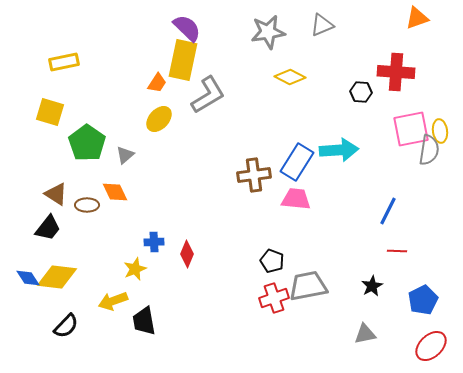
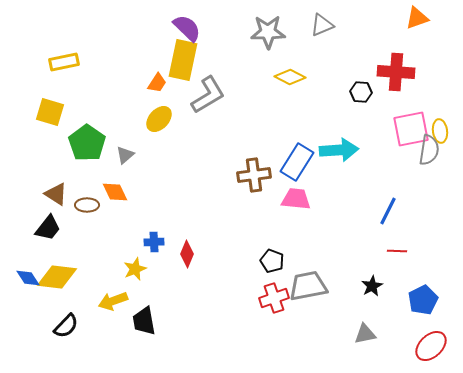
gray star at (268, 32): rotated 8 degrees clockwise
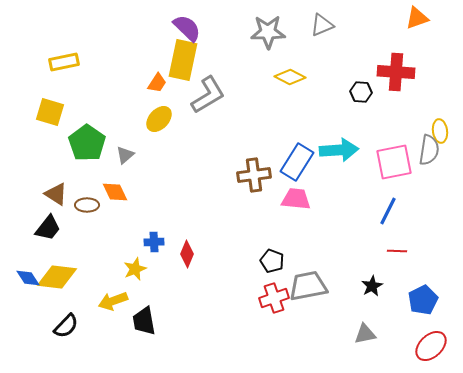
pink square at (411, 129): moved 17 px left, 33 px down
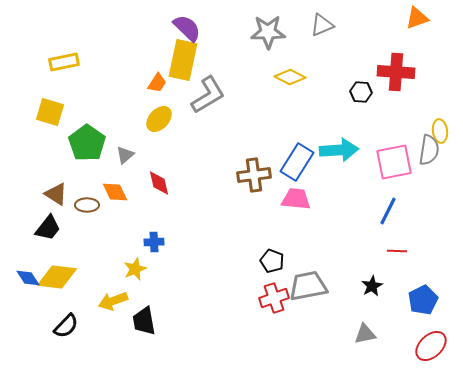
red diamond at (187, 254): moved 28 px left, 71 px up; rotated 36 degrees counterclockwise
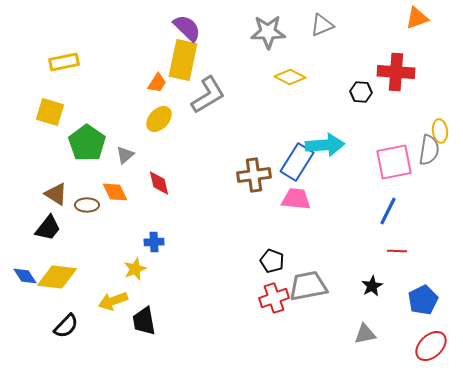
cyan arrow at (339, 150): moved 14 px left, 5 px up
blue diamond at (28, 278): moved 3 px left, 2 px up
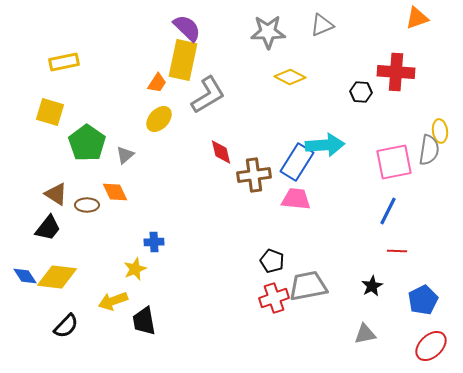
red diamond at (159, 183): moved 62 px right, 31 px up
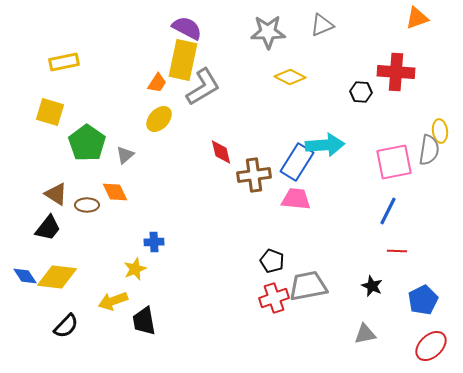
purple semicircle at (187, 28): rotated 16 degrees counterclockwise
gray L-shape at (208, 95): moved 5 px left, 8 px up
black star at (372, 286): rotated 20 degrees counterclockwise
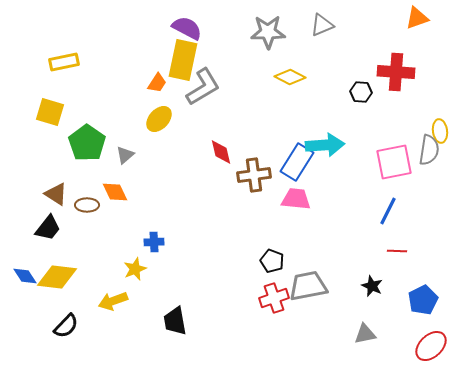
black trapezoid at (144, 321): moved 31 px right
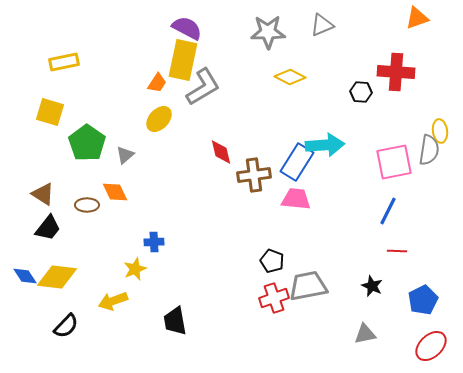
brown triangle at (56, 194): moved 13 px left
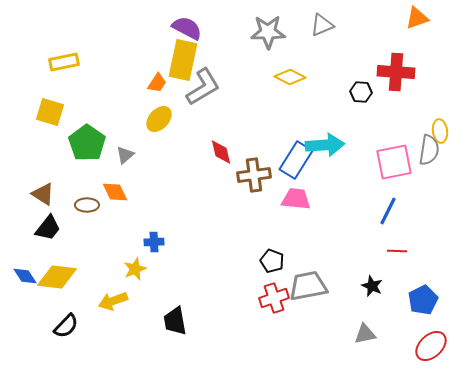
blue rectangle at (297, 162): moved 1 px left, 2 px up
